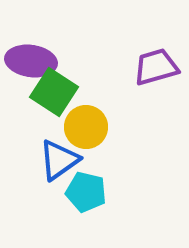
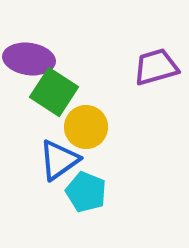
purple ellipse: moved 2 px left, 2 px up
cyan pentagon: rotated 9 degrees clockwise
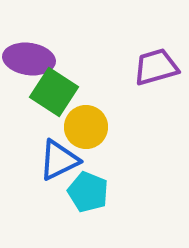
blue triangle: rotated 9 degrees clockwise
cyan pentagon: moved 2 px right
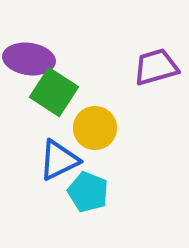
yellow circle: moved 9 px right, 1 px down
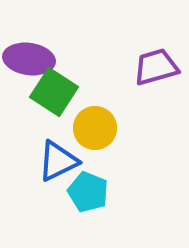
blue triangle: moved 1 px left, 1 px down
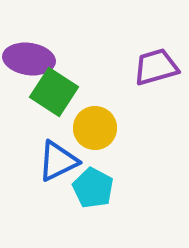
cyan pentagon: moved 5 px right, 4 px up; rotated 6 degrees clockwise
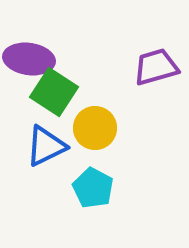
blue triangle: moved 12 px left, 15 px up
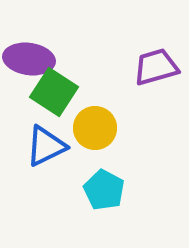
cyan pentagon: moved 11 px right, 2 px down
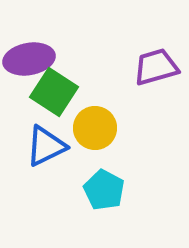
purple ellipse: rotated 18 degrees counterclockwise
